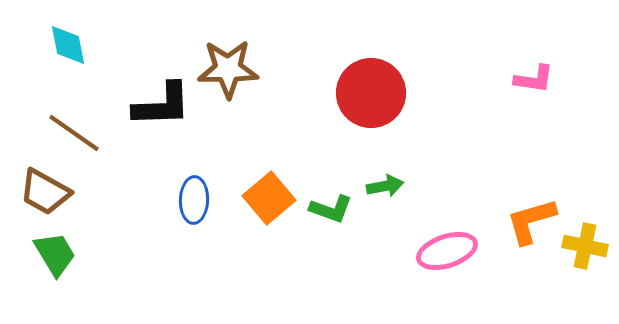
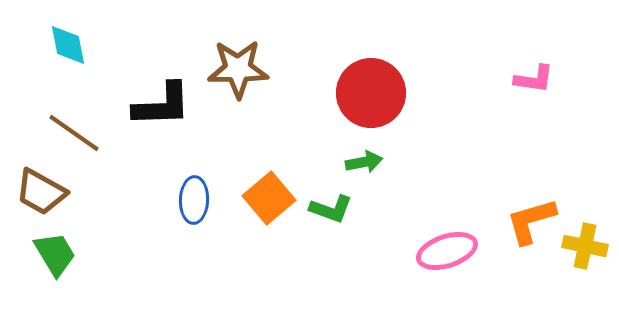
brown star: moved 10 px right
green arrow: moved 21 px left, 24 px up
brown trapezoid: moved 4 px left
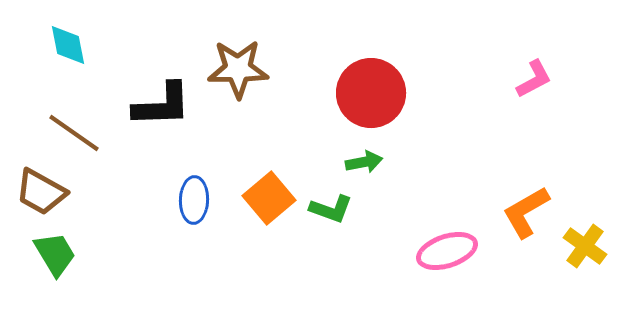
pink L-shape: rotated 36 degrees counterclockwise
orange L-shape: moved 5 px left, 9 px up; rotated 14 degrees counterclockwise
yellow cross: rotated 24 degrees clockwise
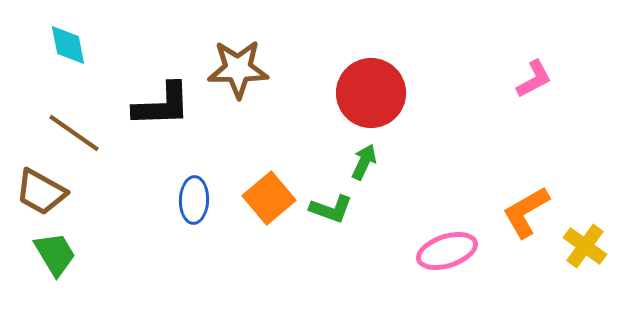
green arrow: rotated 54 degrees counterclockwise
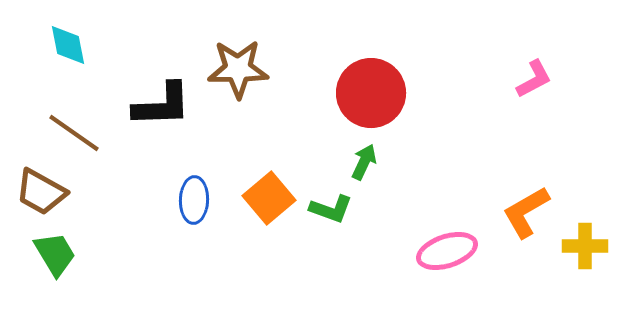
yellow cross: rotated 36 degrees counterclockwise
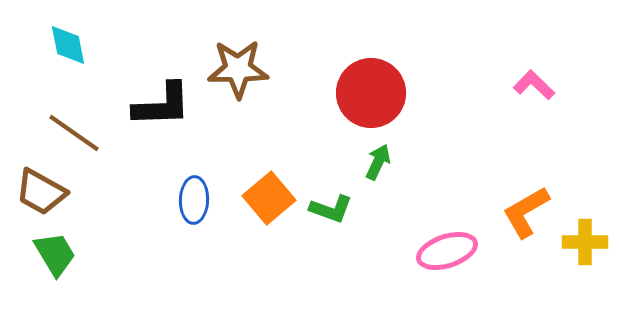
pink L-shape: moved 6 px down; rotated 108 degrees counterclockwise
green arrow: moved 14 px right
yellow cross: moved 4 px up
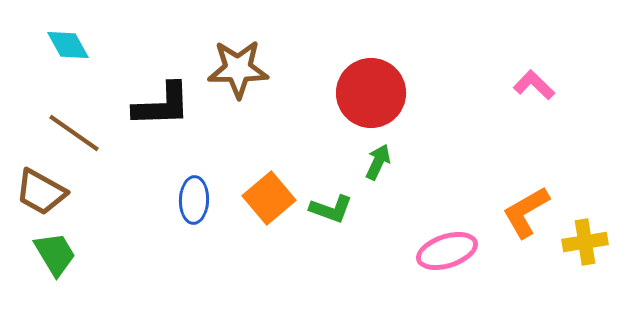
cyan diamond: rotated 18 degrees counterclockwise
yellow cross: rotated 9 degrees counterclockwise
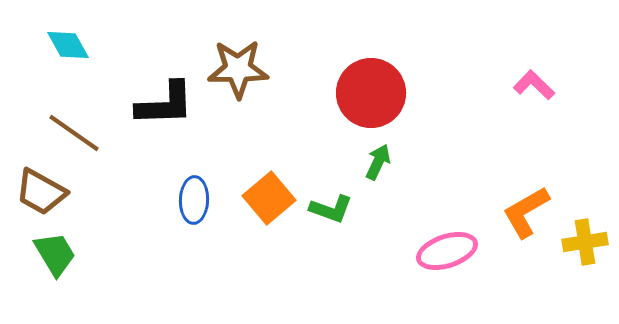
black L-shape: moved 3 px right, 1 px up
